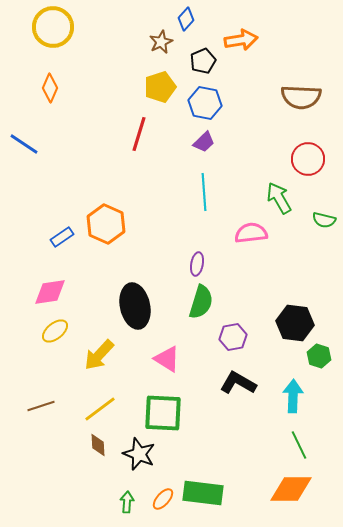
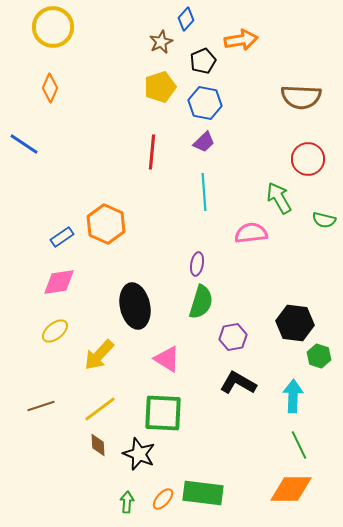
red line at (139, 134): moved 13 px right, 18 px down; rotated 12 degrees counterclockwise
pink diamond at (50, 292): moved 9 px right, 10 px up
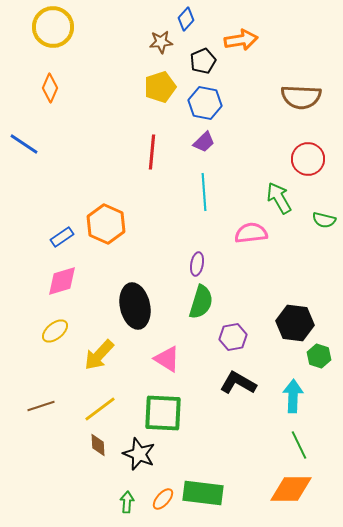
brown star at (161, 42): rotated 20 degrees clockwise
pink diamond at (59, 282): moved 3 px right, 1 px up; rotated 8 degrees counterclockwise
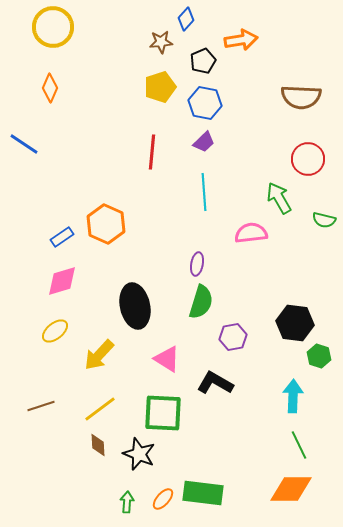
black L-shape at (238, 383): moved 23 px left
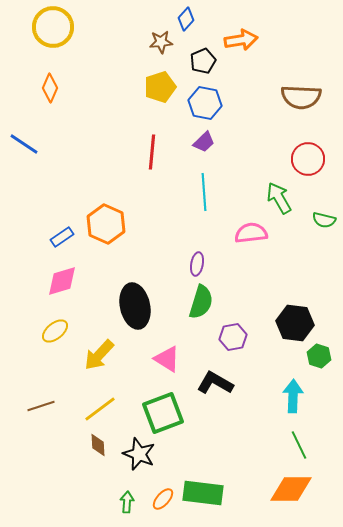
green square at (163, 413): rotated 24 degrees counterclockwise
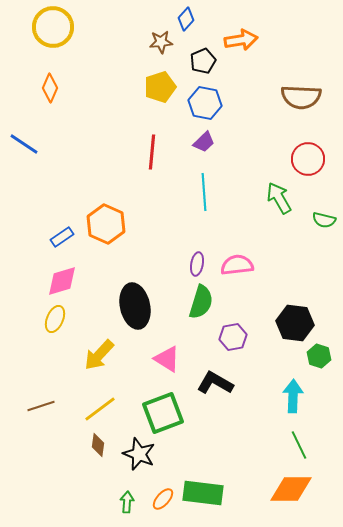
pink semicircle at (251, 233): moved 14 px left, 32 px down
yellow ellipse at (55, 331): moved 12 px up; rotated 28 degrees counterclockwise
brown diamond at (98, 445): rotated 10 degrees clockwise
